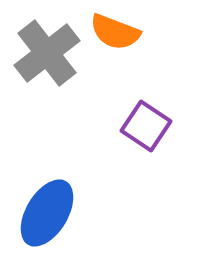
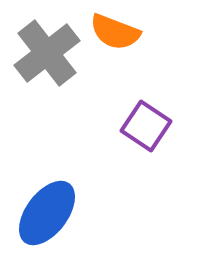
blue ellipse: rotated 6 degrees clockwise
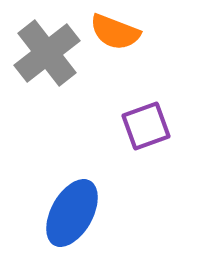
purple square: rotated 36 degrees clockwise
blue ellipse: moved 25 px right; rotated 8 degrees counterclockwise
